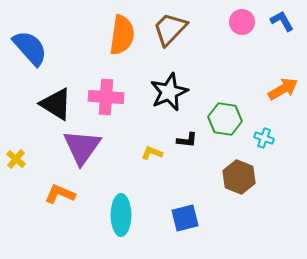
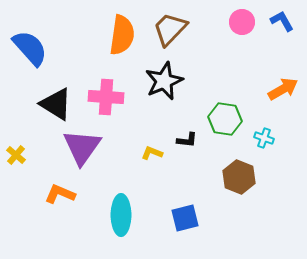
black star: moved 5 px left, 11 px up
yellow cross: moved 4 px up
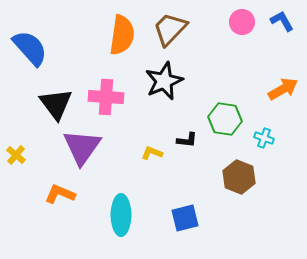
black triangle: rotated 21 degrees clockwise
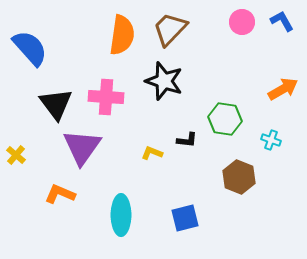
black star: rotated 30 degrees counterclockwise
cyan cross: moved 7 px right, 2 px down
